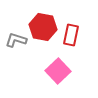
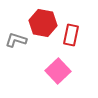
red hexagon: moved 4 px up
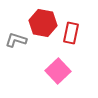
red rectangle: moved 2 px up
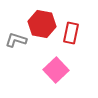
red hexagon: moved 1 px left, 1 px down
pink square: moved 2 px left, 1 px up
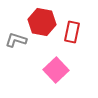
red hexagon: moved 2 px up
red rectangle: moved 1 px right, 1 px up
